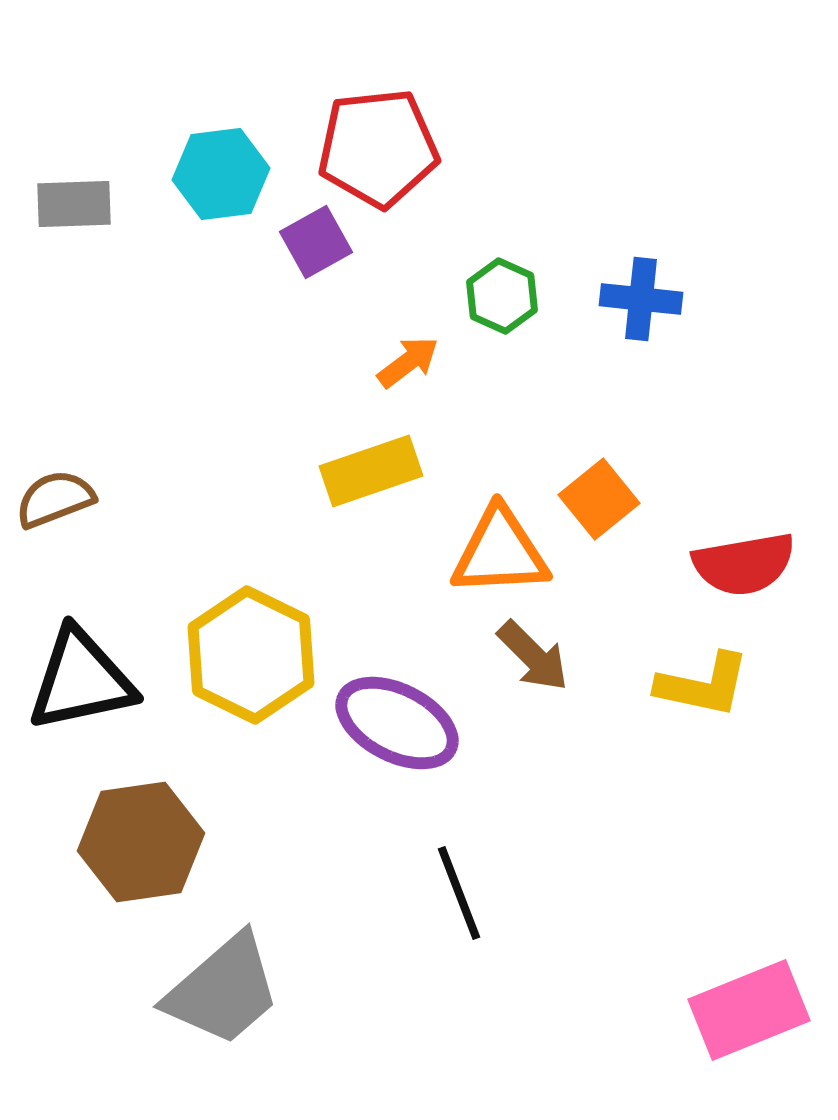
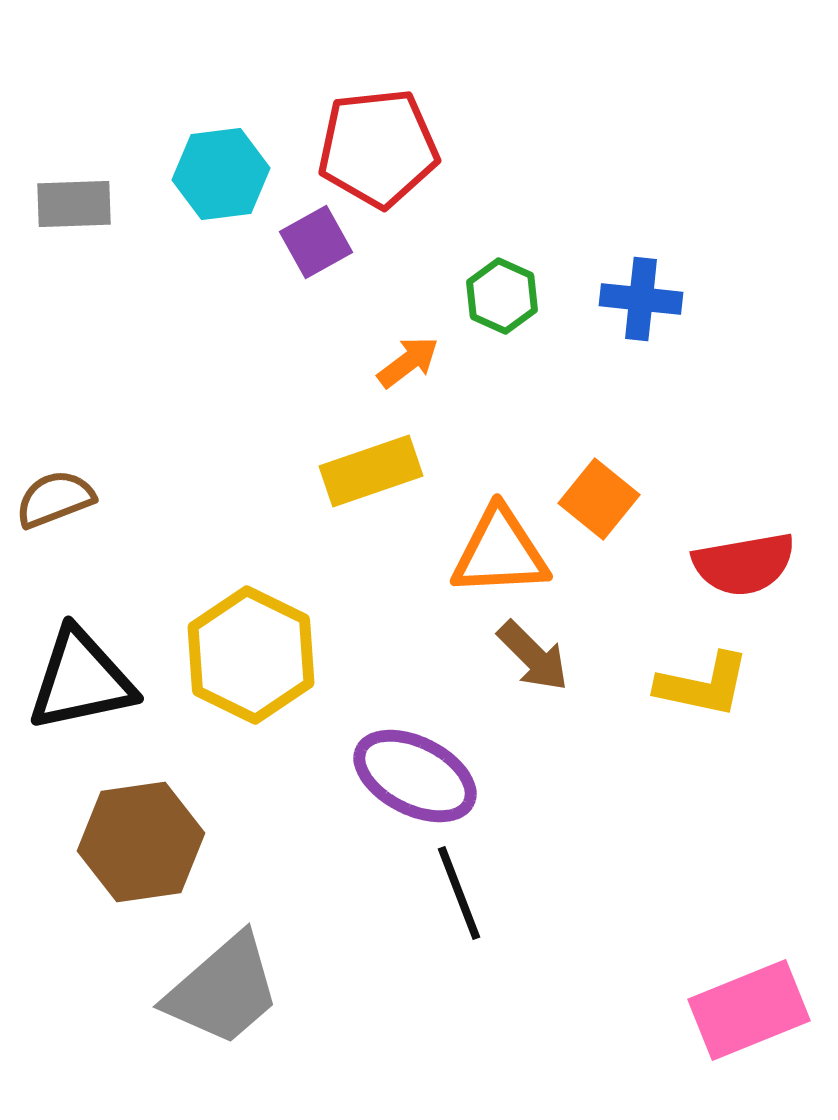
orange square: rotated 12 degrees counterclockwise
purple ellipse: moved 18 px right, 53 px down
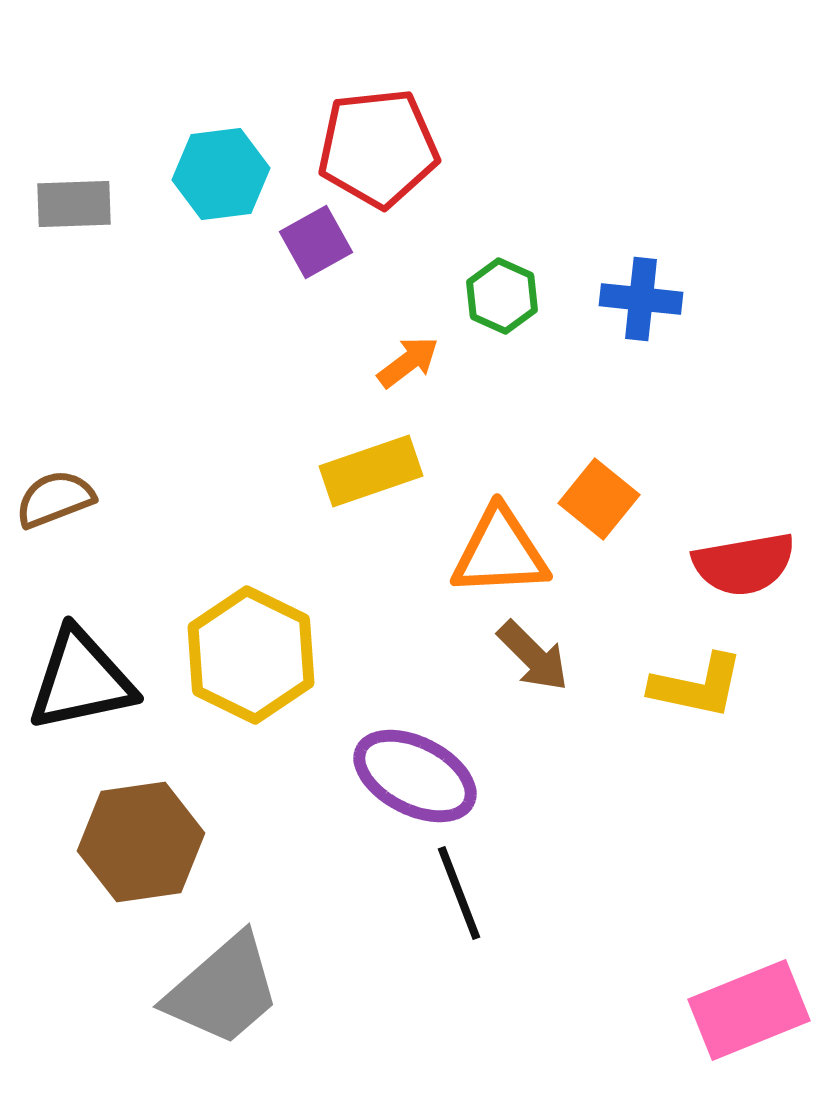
yellow L-shape: moved 6 px left, 1 px down
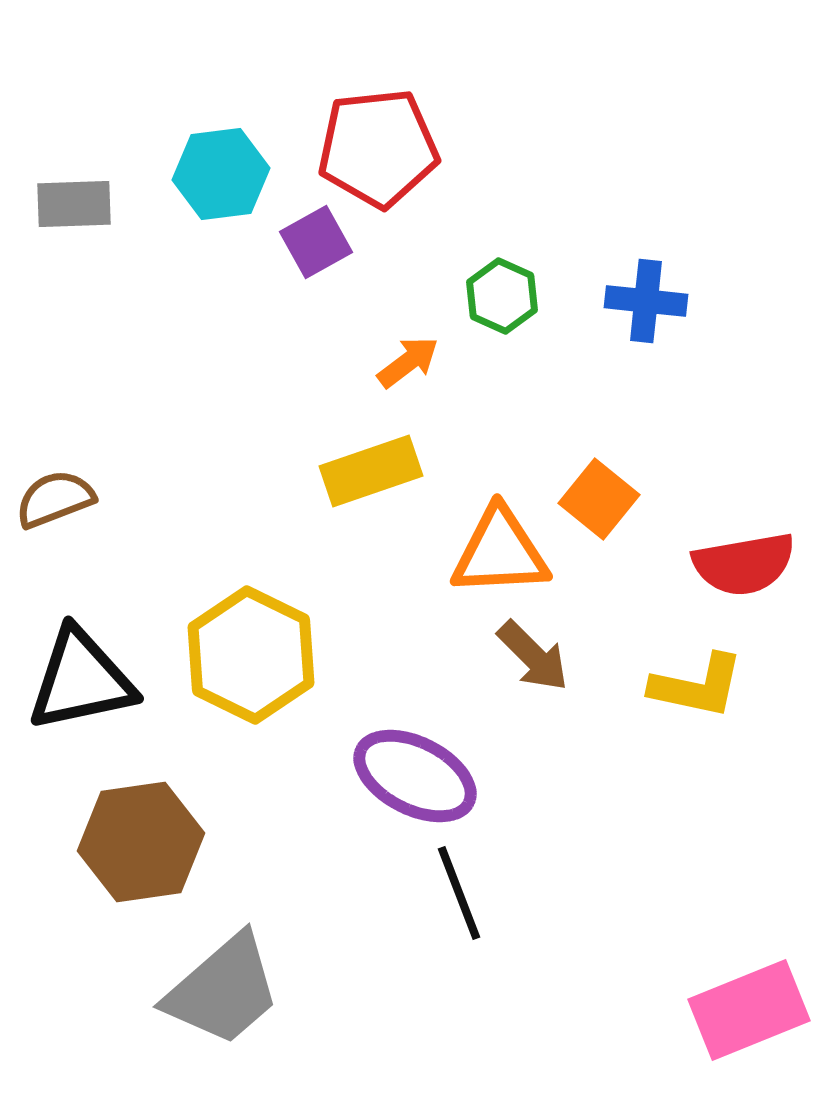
blue cross: moved 5 px right, 2 px down
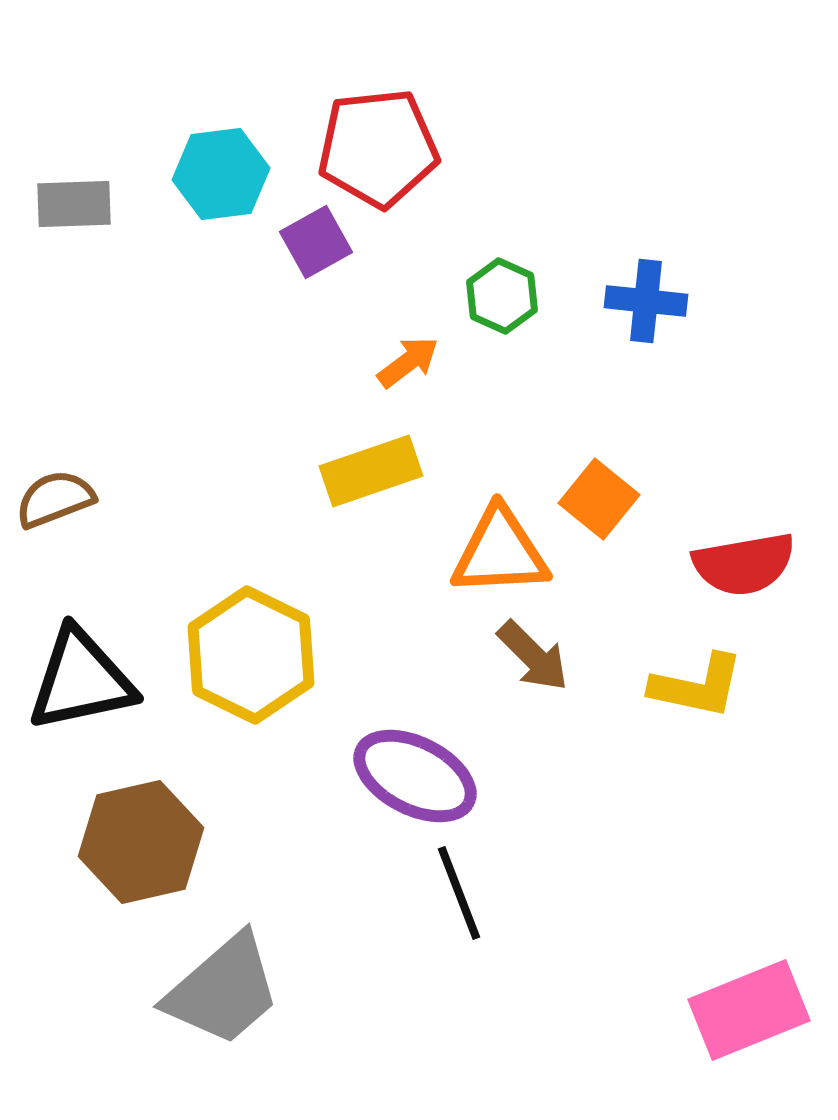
brown hexagon: rotated 5 degrees counterclockwise
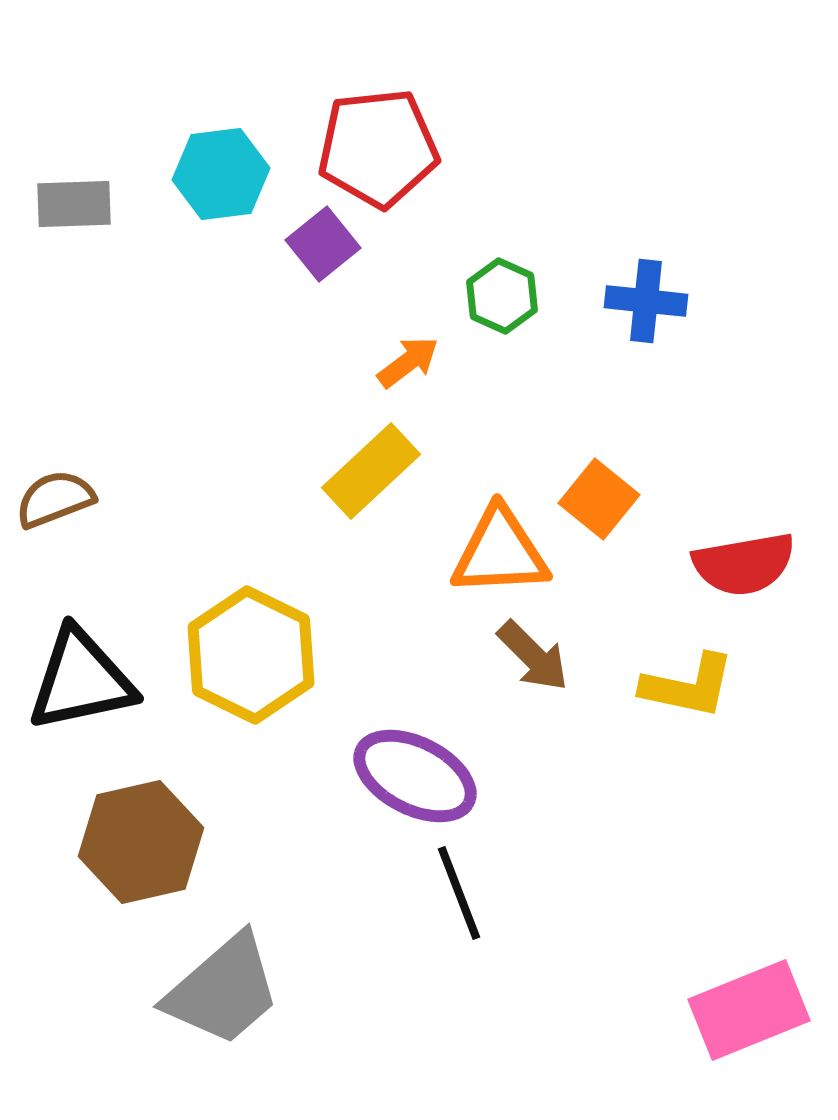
purple square: moved 7 px right, 2 px down; rotated 10 degrees counterclockwise
yellow rectangle: rotated 24 degrees counterclockwise
yellow L-shape: moved 9 px left
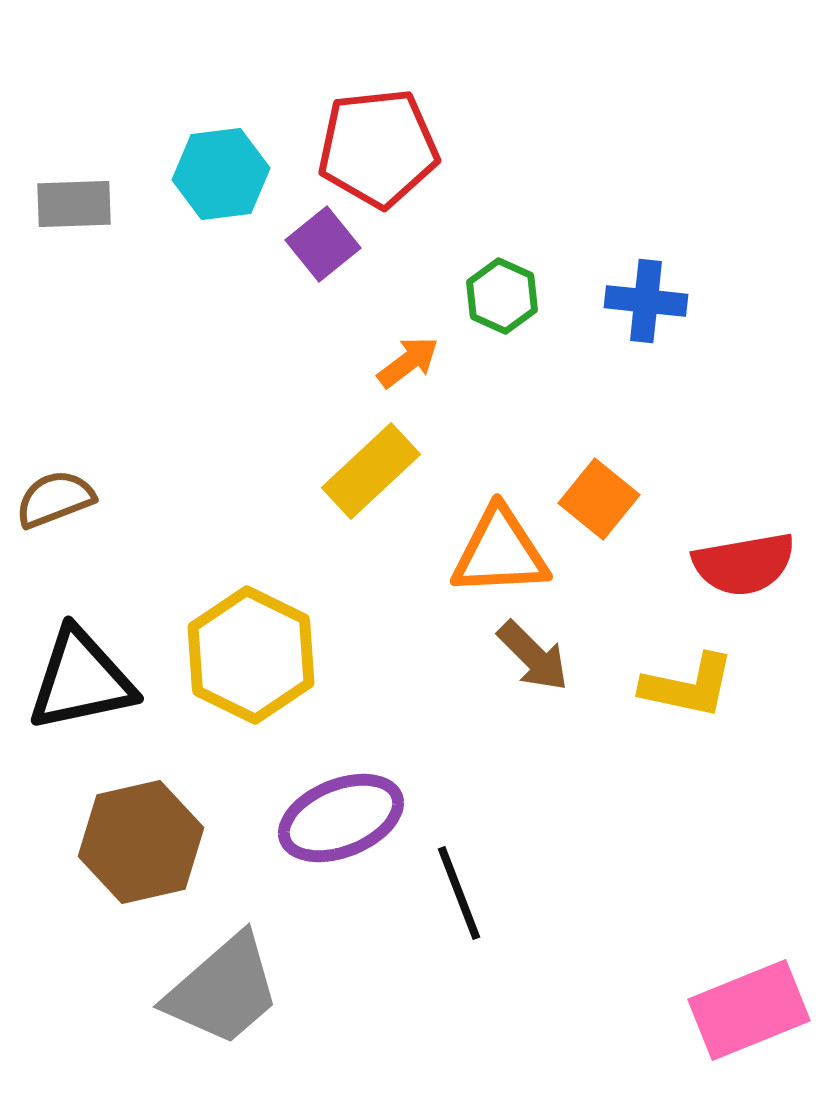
purple ellipse: moved 74 px left, 42 px down; rotated 49 degrees counterclockwise
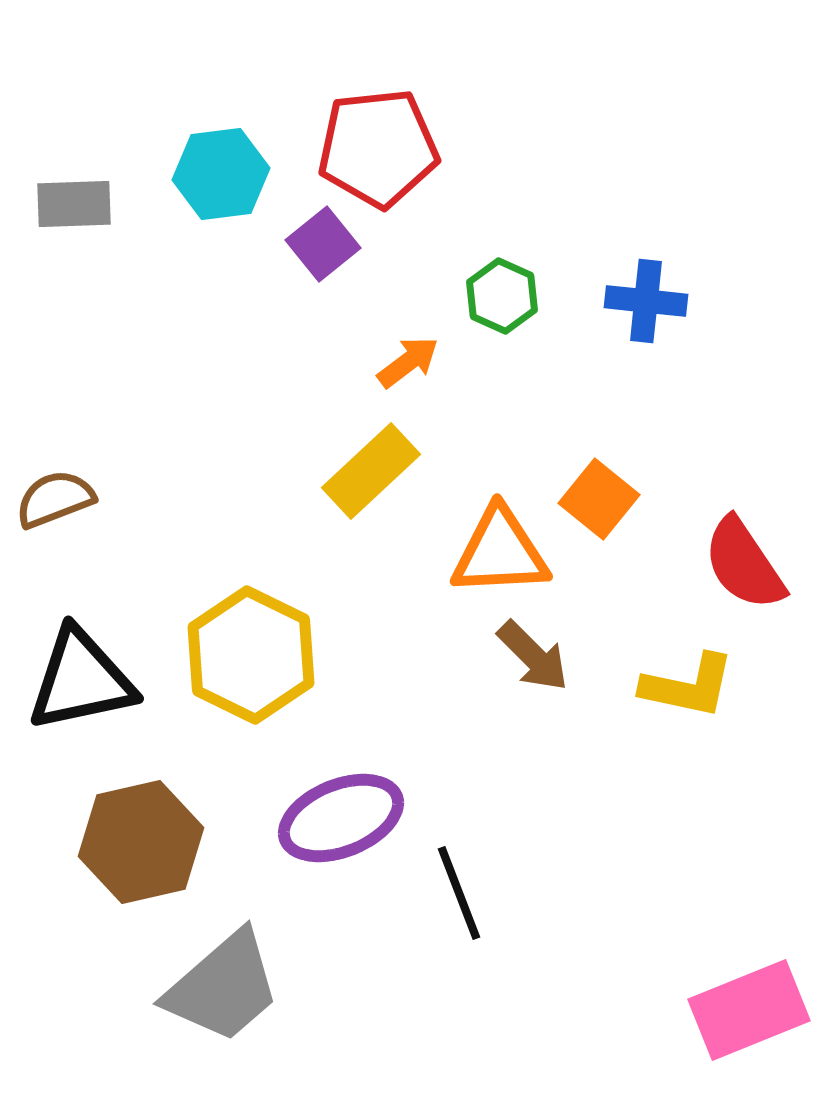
red semicircle: rotated 66 degrees clockwise
gray trapezoid: moved 3 px up
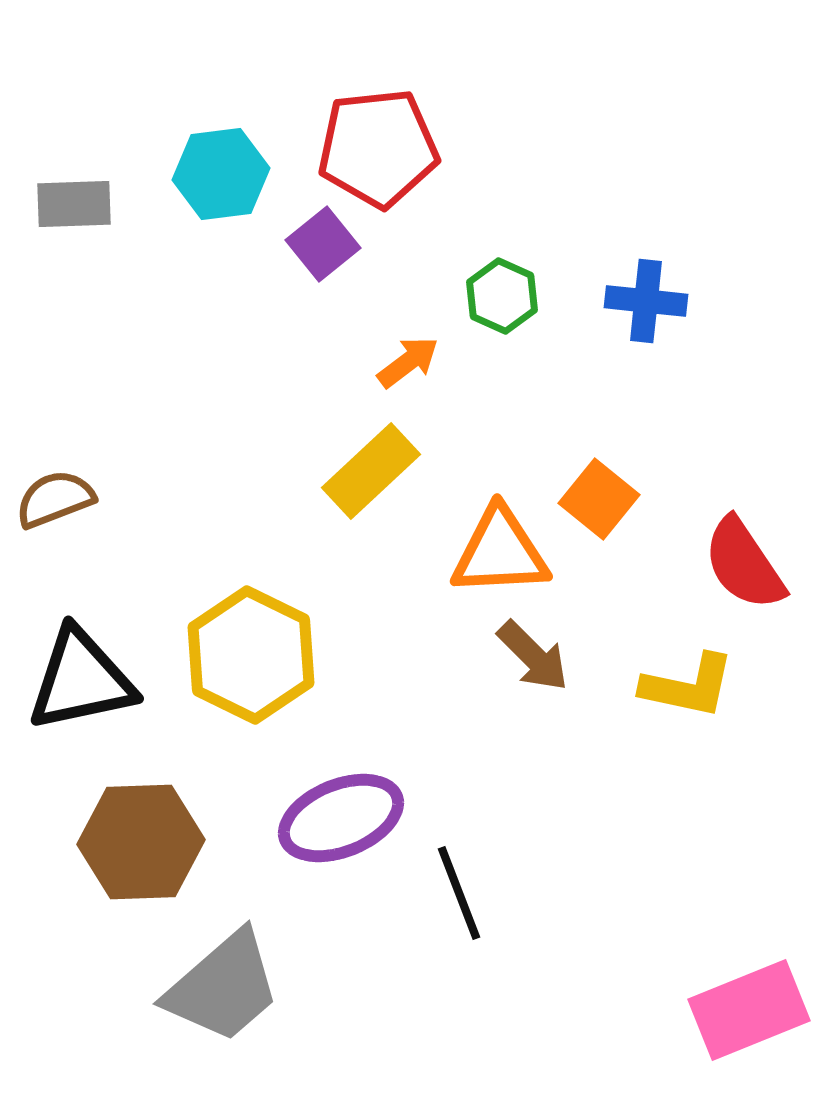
brown hexagon: rotated 11 degrees clockwise
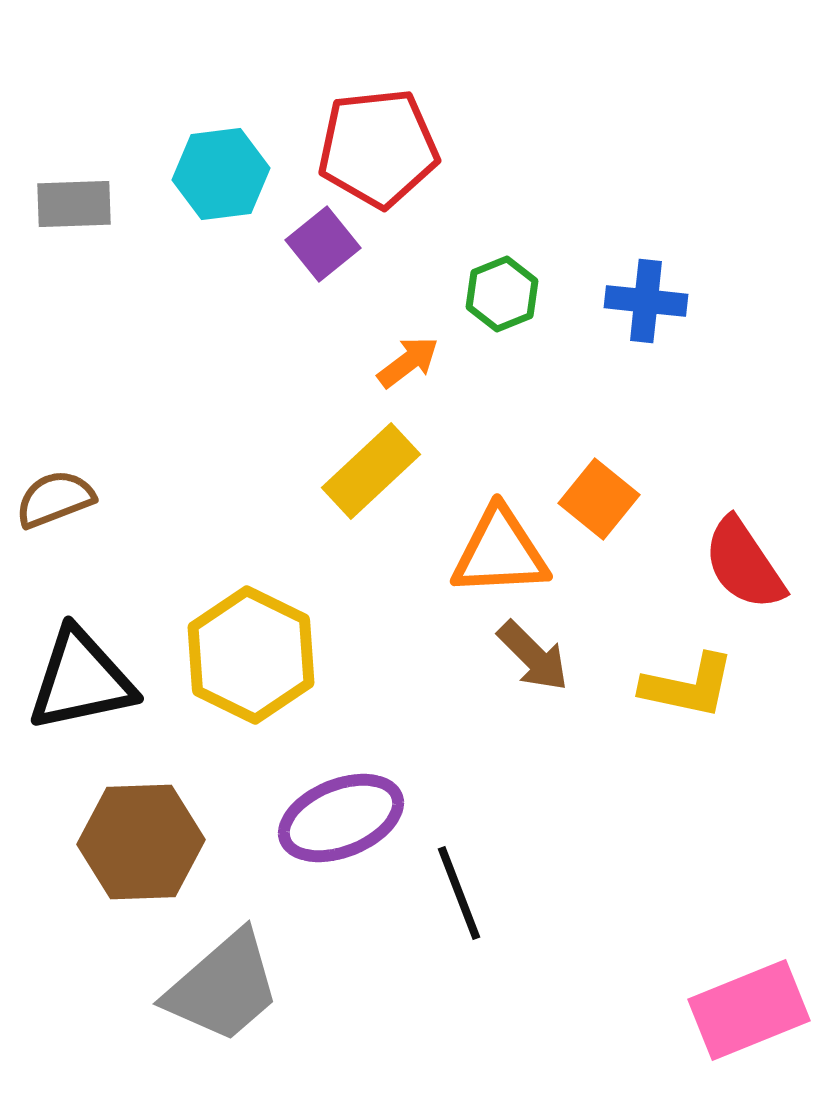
green hexagon: moved 2 px up; rotated 14 degrees clockwise
